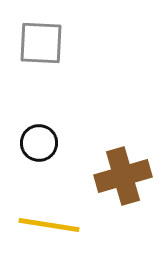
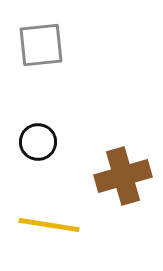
gray square: moved 2 px down; rotated 9 degrees counterclockwise
black circle: moved 1 px left, 1 px up
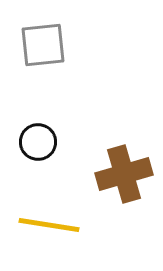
gray square: moved 2 px right
brown cross: moved 1 px right, 2 px up
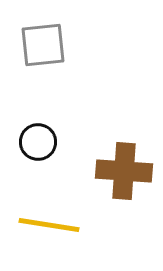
brown cross: moved 3 px up; rotated 20 degrees clockwise
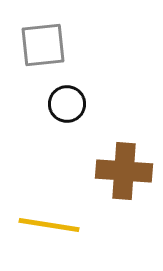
black circle: moved 29 px right, 38 px up
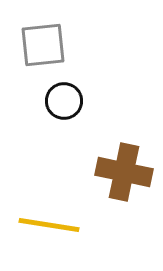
black circle: moved 3 px left, 3 px up
brown cross: moved 1 px down; rotated 8 degrees clockwise
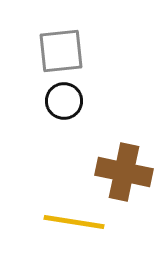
gray square: moved 18 px right, 6 px down
yellow line: moved 25 px right, 3 px up
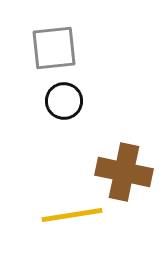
gray square: moved 7 px left, 3 px up
yellow line: moved 2 px left, 7 px up; rotated 18 degrees counterclockwise
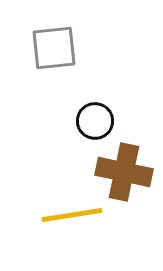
black circle: moved 31 px right, 20 px down
